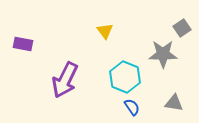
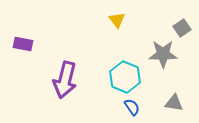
yellow triangle: moved 12 px right, 11 px up
purple arrow: rotated 12 degrees counterclockwise
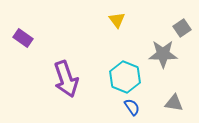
purple rectangle: moved 6 px up; rotated 24 degrees clockwise
purple arrow: moved 1 px right, 1 px up; rotated 33 degrees counterclockwise
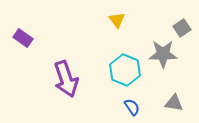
cyan hexagon: moved 7 px up
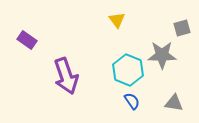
gray square: rotated 18 degrees clockwise
purple rectangle: moved 4 px right, 2 px down
gray star: moved 1 px left, 1 px down
cyan hexagon: moved 3 px right
purple arrow: moved 3 px up
blue semicircle: moved 6 px up
